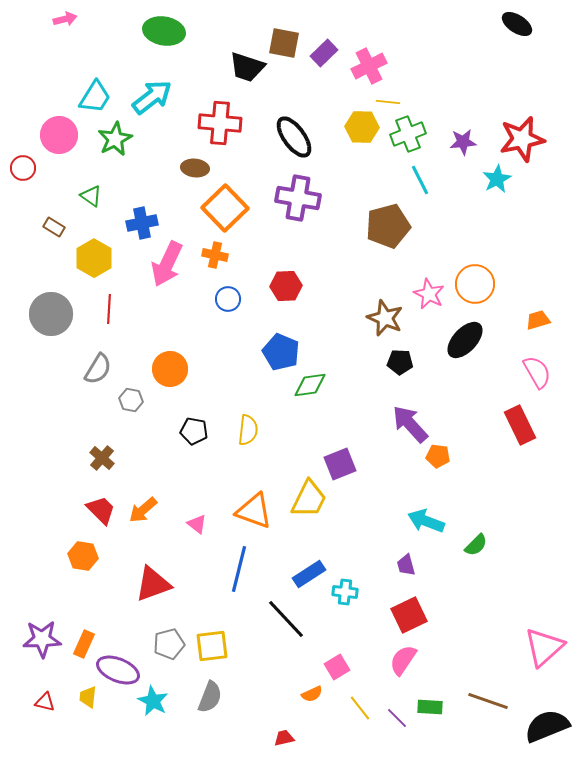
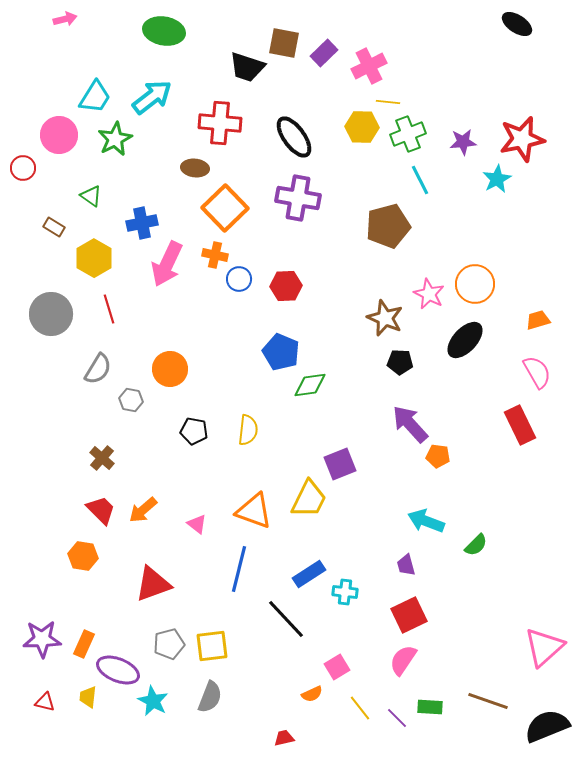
blue circle at (228, 299): moved 11 px right, 20 px up
red line at (109, 309): rotated 20 degrees counterclockwise
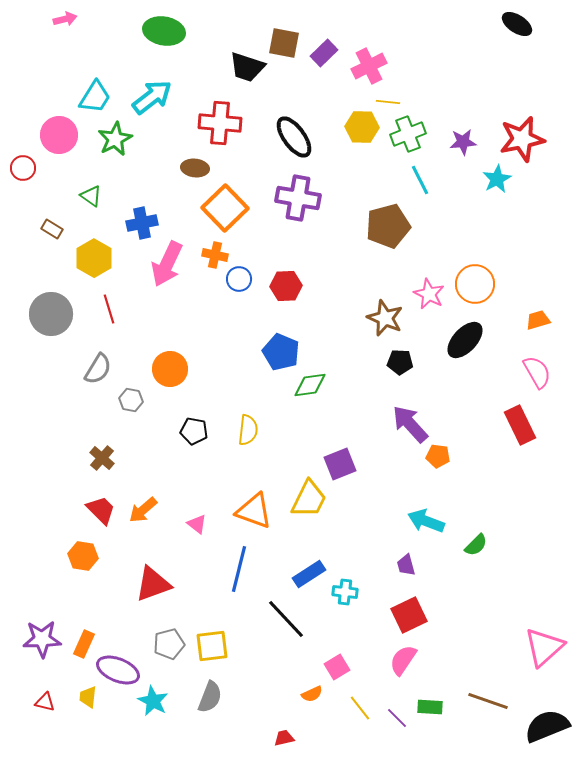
brown rectangle at (54, 227): moved 2 px left, 2 px down
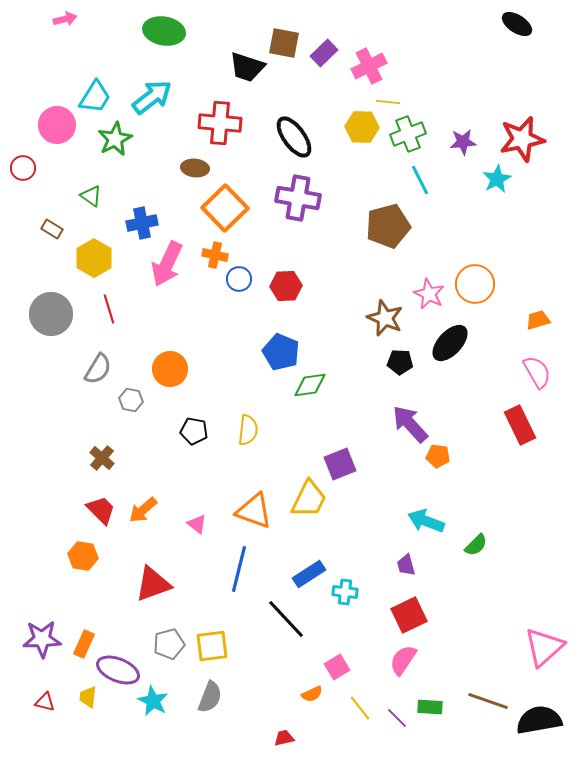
pink circle at (59, 135): moved 2 px left, 10 px up
black ellipse at (465, 340): moved 15 px left, 3 px down
black semicircle at (547, 726): moved 8 px left, 6 px up; rotated 12 degrees clockwise
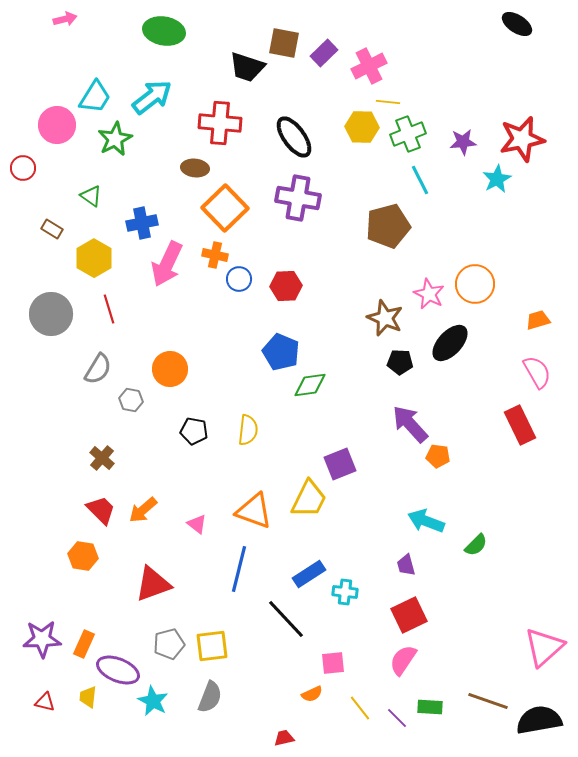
pink square at (337, 667): moved 4 px left, 4 px up; rotated 25 degrees clockwise
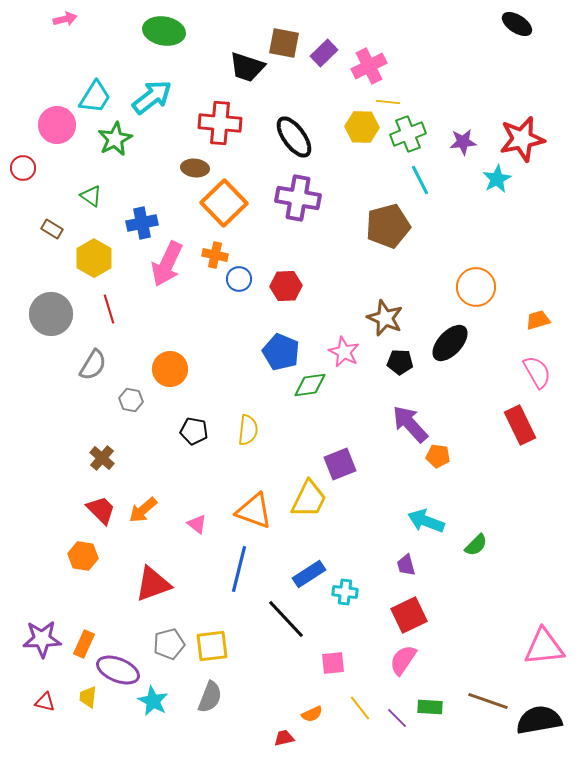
orange square at (225, 208): moved 1 px left, 5 px up
orange circle at (475, 284): moved 1 px right, 3 px down
pink star at (429, 294): moved 85 px left, 58 px down
gray semicircle at (98, 369): moved 5 px left, 4 px up
pink triangle at (544, 647): rotated 36 degrees clockwise
orange semicircle at (312, 694): moved 20 px down
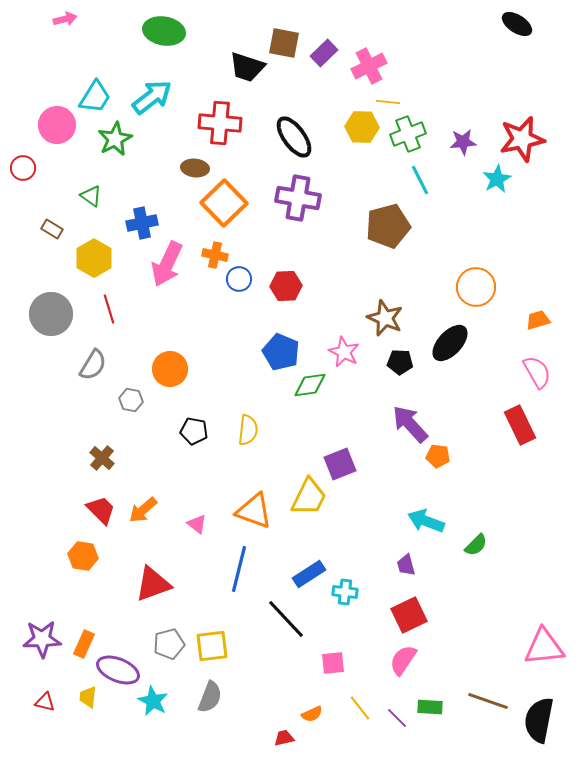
yellow trapezoid at (309, 499): moved 2 px up
black semicircle at (539, 720): rotated 69 degrees counterclockwise
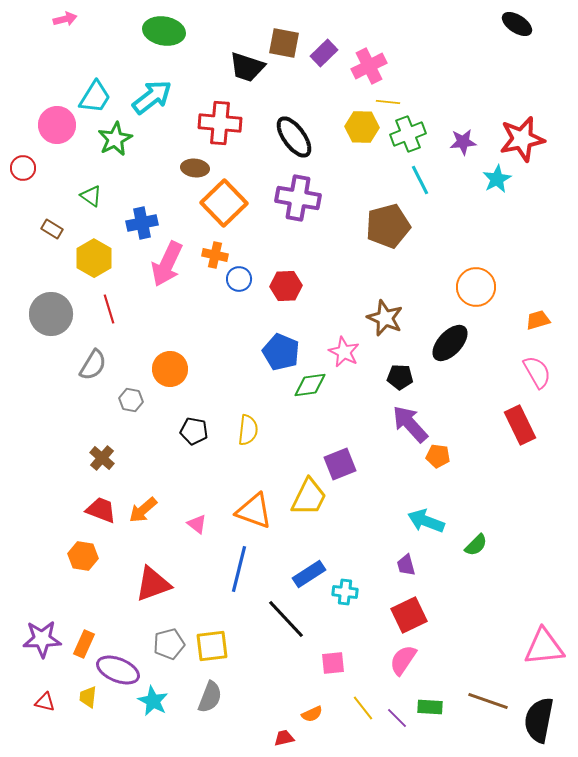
black pentagon at (400, 362): moved 15 px down
red trapezoid at (101, 510): rotated 24 degrees counterclockwise
yellow line at (360, 708): moved 3 px right
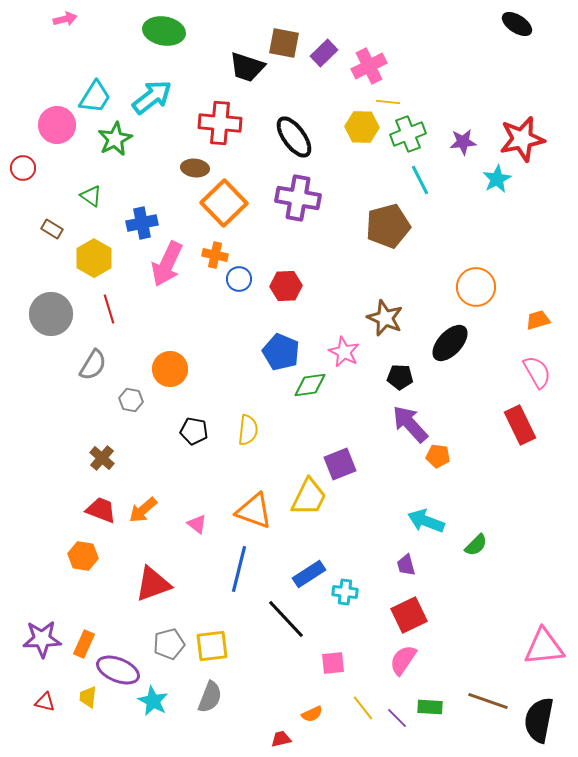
red trapezoid at (284, 738): moved 3 px left, 1 px down
